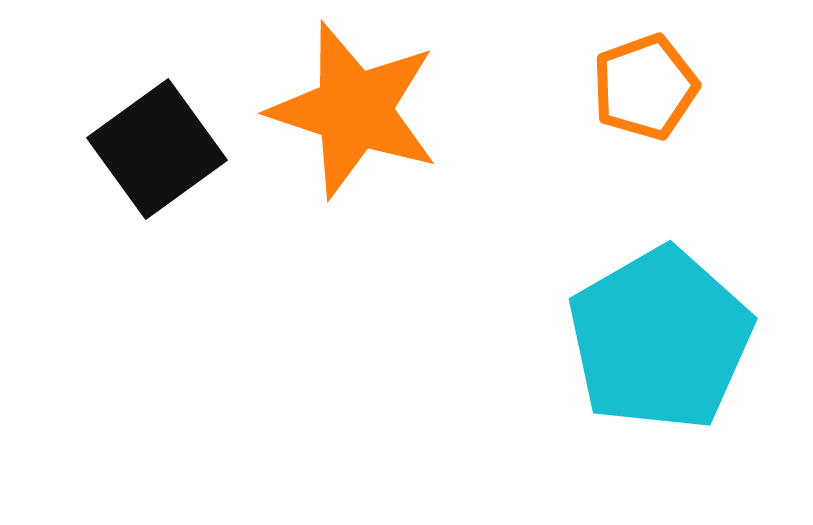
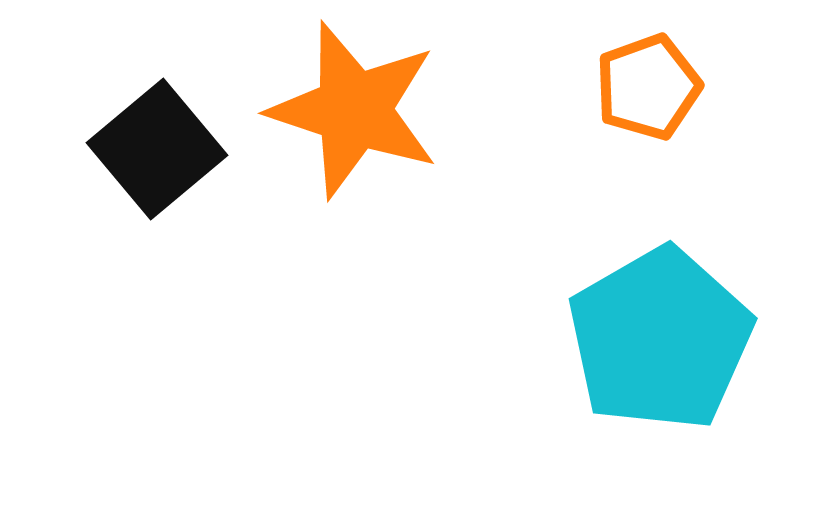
orange pentagon: moved 3 px right
black square: rotated 4 degrees counterclockwise
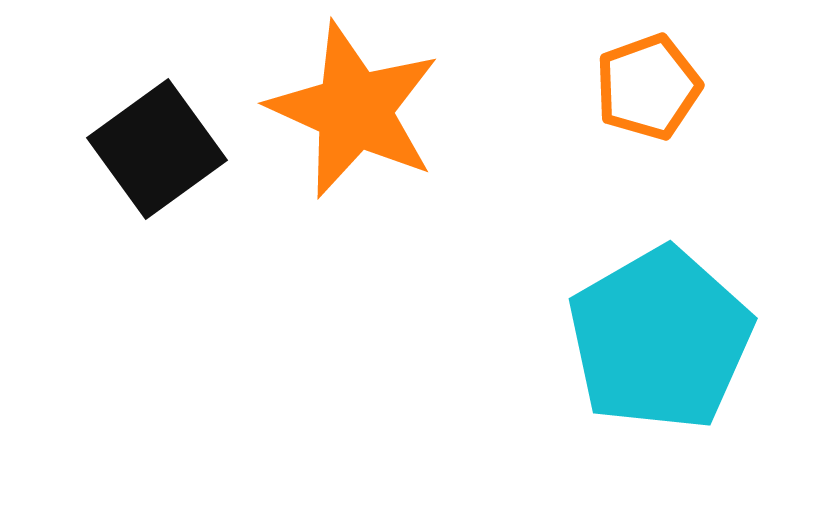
orange star: rotated 6 degrees clockwise
black square: rotated 4 degrees clockwise
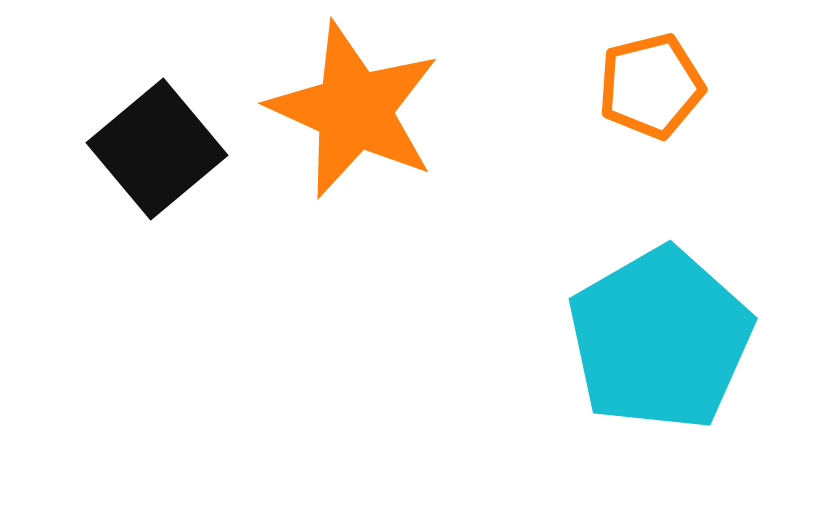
orange pentagon: moved 3 px right, 1 px up; rotated 6 degrees clockwise
black square: rotated 4 degrees counterclockwise
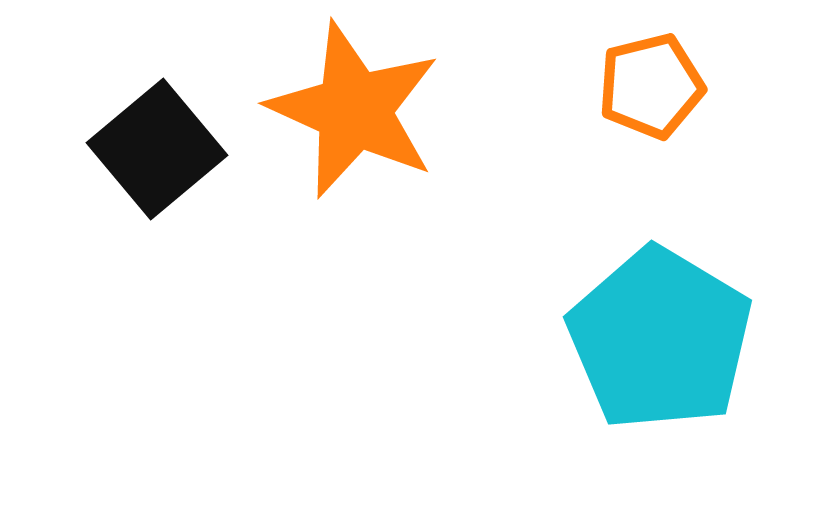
cyan pentagon: rotated 11 degrees counterclockwise
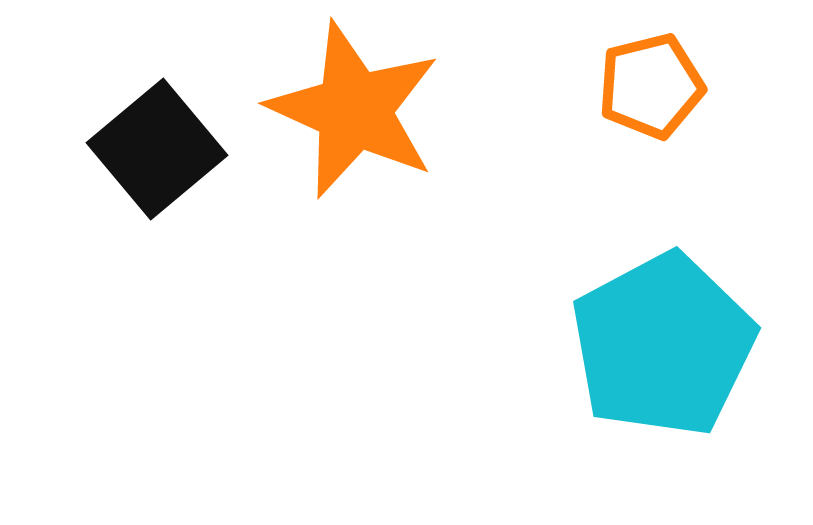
cyan pentagon: moved 3 px right, 6 px down; rotated 13 degrees clockwise
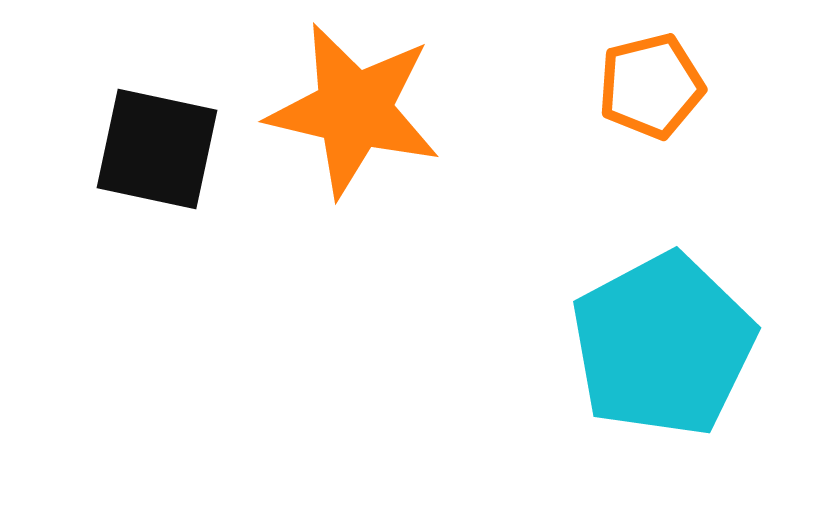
orange star: rotated 11 degrees counterclockwise
black square: rotated 38 degrees counterclockwise
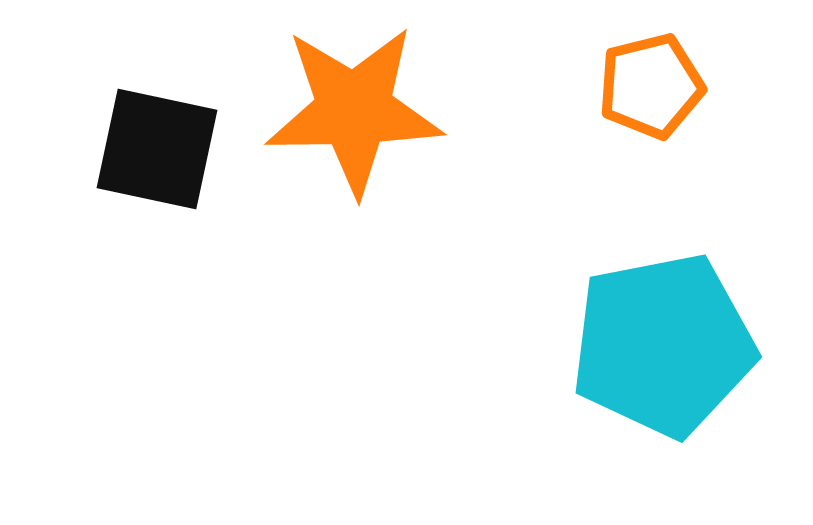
orange star: rotated 14 degrees counterclockwise
cyan pentagon: rotated 17 degrees clockwise
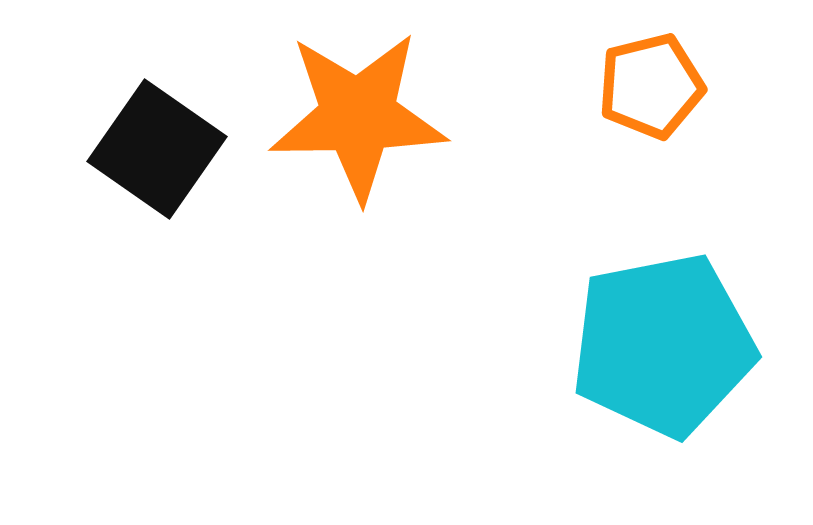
orange star: moved 4 px right, 6 px down
black square: rotated 23 degrees clockwise
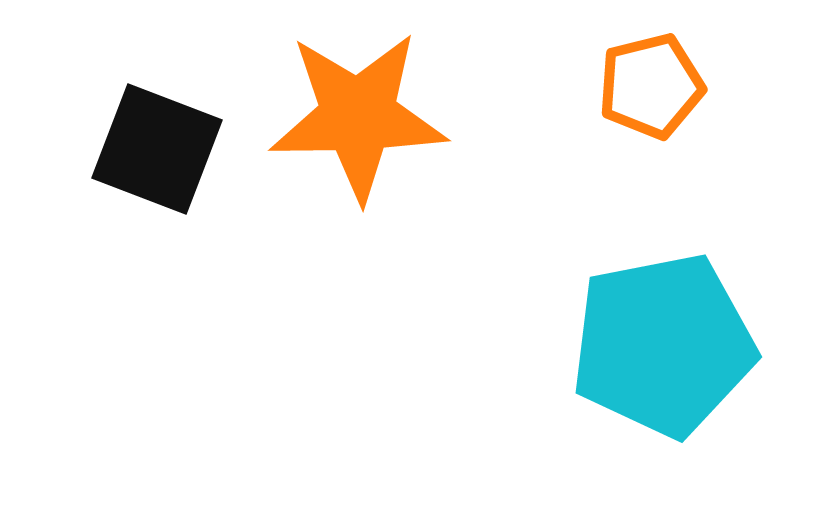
black square: rotated 14 degrees counterclockwise
